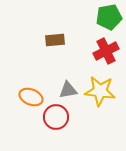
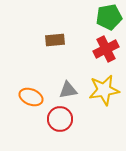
red cross: moved 2 px up
yellow star: moved 4 px right, 1 px up; rotated 16 degrees counterclockwise
red circle: moved 4 px right, 2 px down
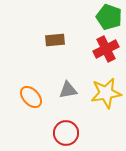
green pentagon: rotated 30 degrees clockwise
yellow star: moved 2 px right, 3 px down
orange ellipse: rotated 25 degrees clockwise
red circle: moved 6 px right, 14 px down
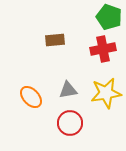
red cross: moved 3 px left; rotated 15 degrees clockwise
red circle: moved 4 px right, 10 px up
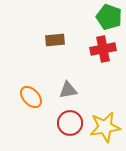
yellow star: moved 1 px left, 34 px down
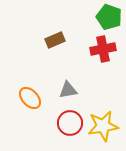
brown rectangle: rotated 18 degrees counterclockwise
orange ellipse: moved 1 px left, 1 px down
yellow star: moved 2 px left, 1 px up
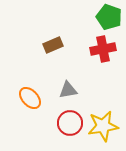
brown rectangle: moved 2 px left, 5 px down
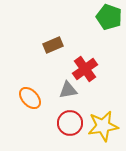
red cross: moved 18 px left, 20 px down; rotated 25 degrees counterclockwise
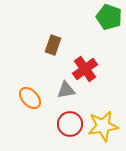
brown rectangle: rotated 48 degrees counterclockwise
gray triangle: moved 2 px left
red circle: moved 1 px down
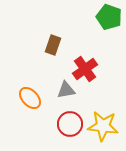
yellow star: rotated 16 degrees clockwise
